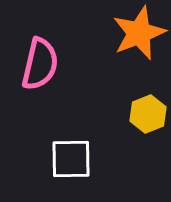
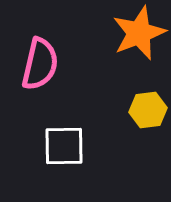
yellow hexagon: moved 4 px up; rotated 15 degrees clockwise
white square: moved 7 px left, 13 px up
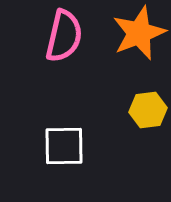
pink semicircle: moved 24 px right, 28 px up
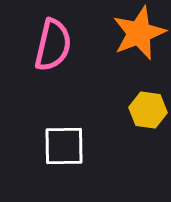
pink semicircle: moved 11 px left, 9 px down
yellow hexagon: rotated 15 degrees clockwise
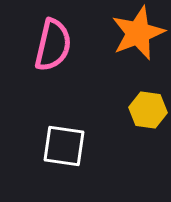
orange star: moved 1 px left
white square: rotated 9 degrees clockwise
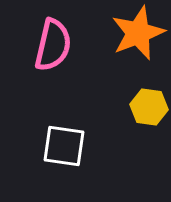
yellow hexagon: moved 1 px right, 3 px up
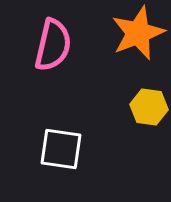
white square: moved 3 px left, 3 px down
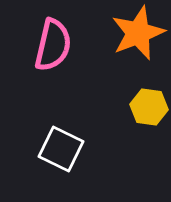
white square: rotated 18 degrees clockwise
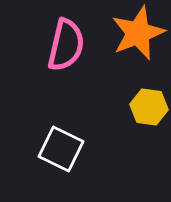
pink semicircle: moved 13 px right
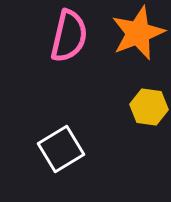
pink semicircle: moved 3 px right, 9 px up
white square: rotated 33 degrees clockwise
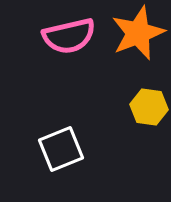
pink semicircle: rotated 64 degrees clockwise
white square: rotated 9 degrees clockwise
